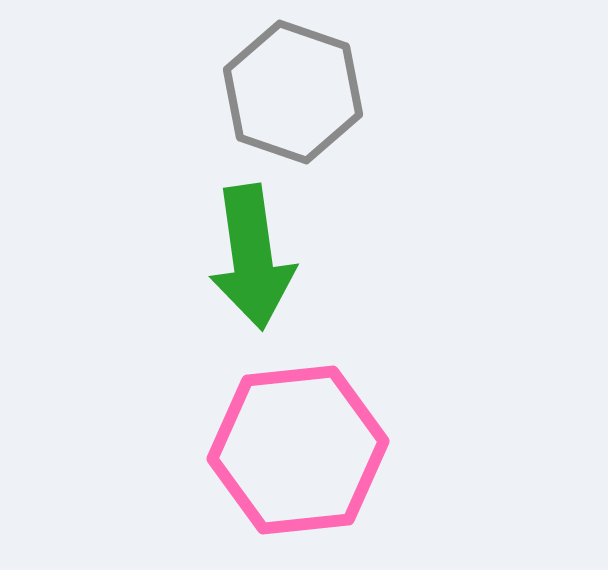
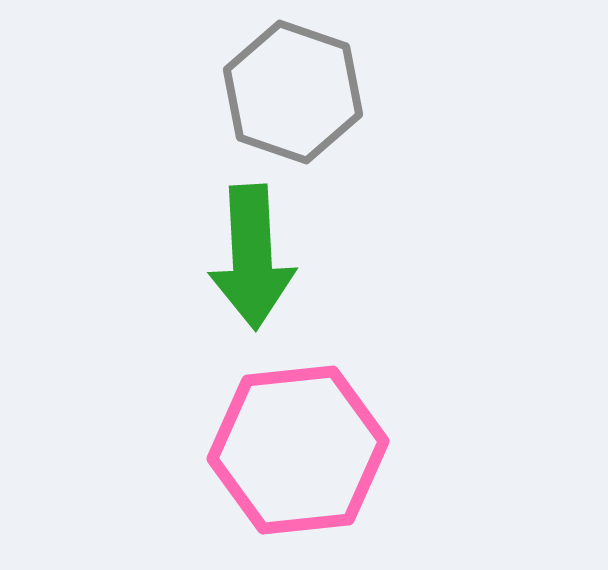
green arrow: rotated 5 degrees clockwise
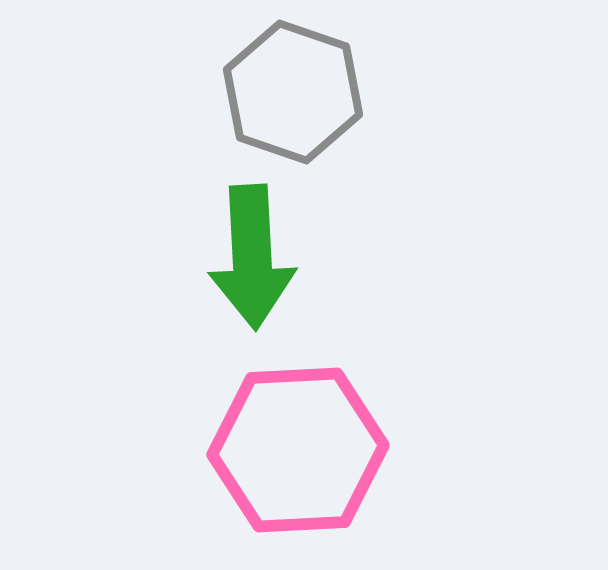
pink hexagon: rotated 3 degrees clockwise
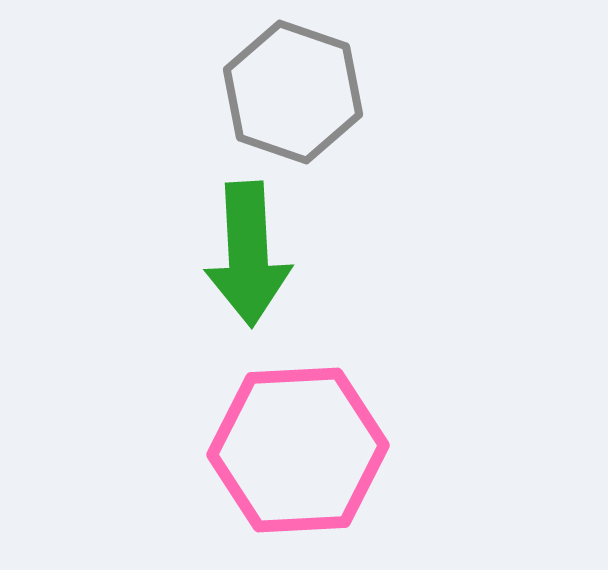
green arrow: moved 4 px left, 3 px up
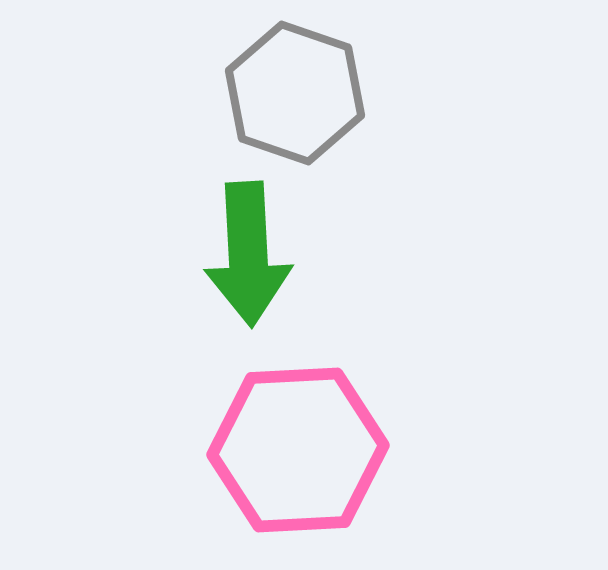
gray hexagon: moved 2 px right, 1 px down
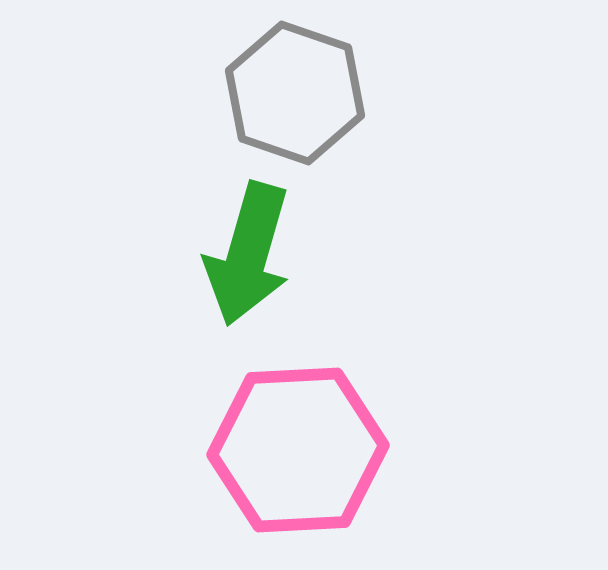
green arrow: rotated 19 degrees clockwise
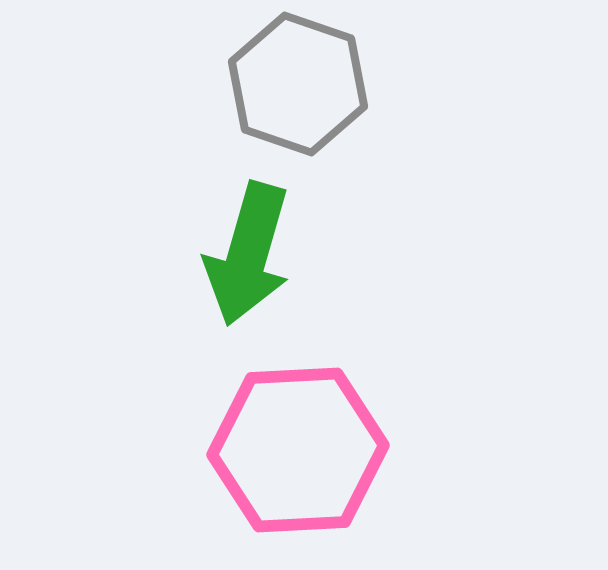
gray hexagon: moved 3 px right, 9 px up
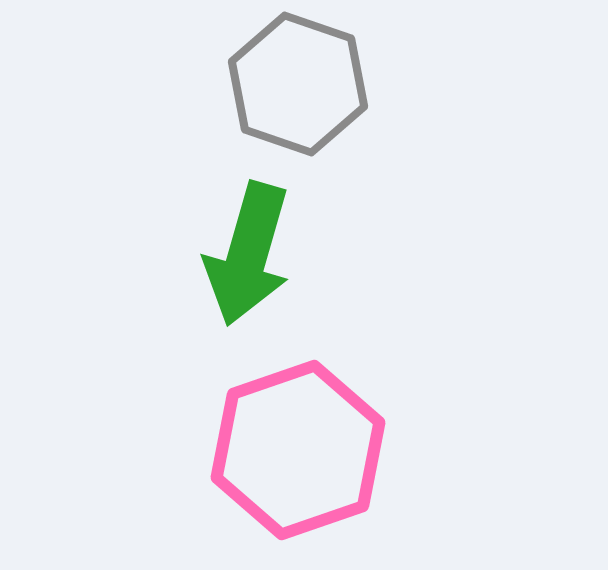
pink hexagon: rotated 16 degrees counterclockwise
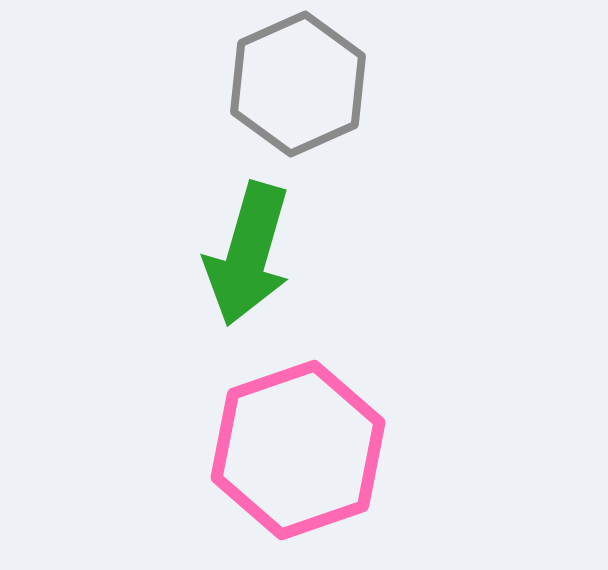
gray hexagon: rotated 17 degrees clockwise
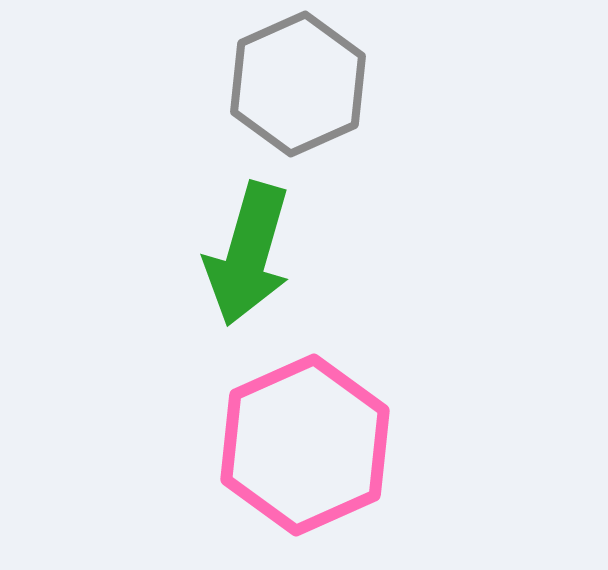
pink hexagon: moved 7 px right, 5 px up; rotated 5 degrees counterclockwise
